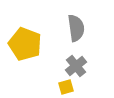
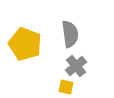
gray semicircle: moved 6 px left, 6 px down
yellow square: rotated 28 degrees clockwise
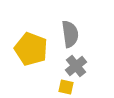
yellow pentagon: moved 6 px right, 5 px down
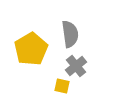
yellow pentagon: rotated 20 degrees clockwise
yellow square: moved 4 px left, 1 px up
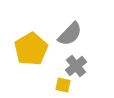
gray semicircle: rotated 52 degrees clockwise
yellow square: moved 1 px right, 1 px up
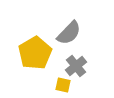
gray semicircle: moved 1 px left, 1 px up
yellow pentagon: moved 4 px right, 4 px down
